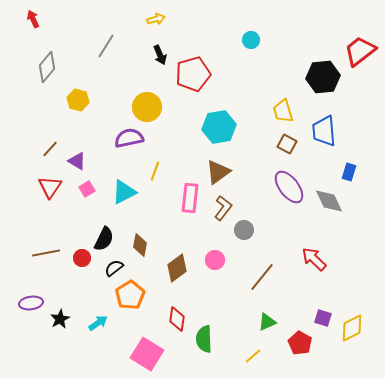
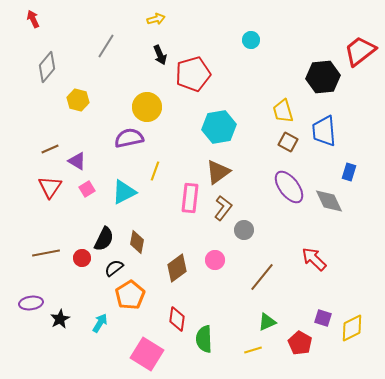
brown square at (287, 144): moved 1 px right, 2 px up
brown line at (50, 149): rotated 24 degrees clockwise
brown diamond at (140, 245): moved 3 px left, 3 px up
cyan arrow at (98, 323): moved 2 px right; rotated 24 degrees counterclockwise
yellow line at (253, 356): moved 6 px up; rotated 24 degrees clockwise
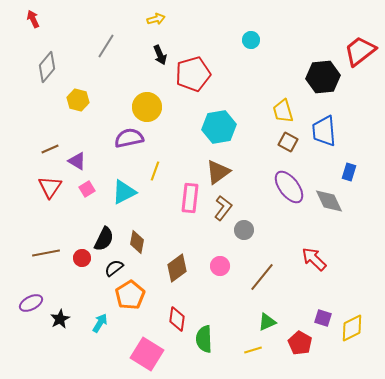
pink circle at (215, 260): moved 5 px right, 6 px down
purple ellipse at (31, 303): rotated 20 degrees counterclockwise
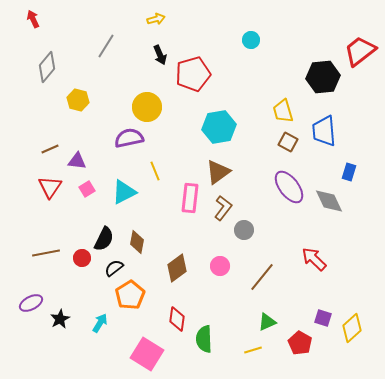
purple triangle at (77, 161): rotated 24 degrees counterclockwise
yellow line at (155, 171): rotated 42 degrees counterclockwise
yellow diamond at (352, 328): rotated 16 degrees counterclockwise
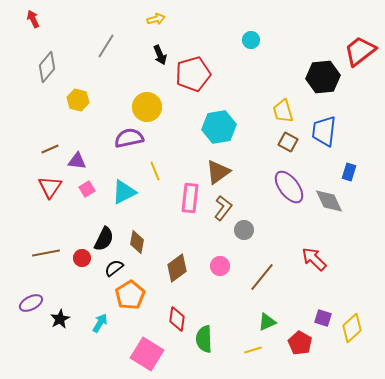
blue trapezoid at (324, 131): rotated 12 degrees clockwise
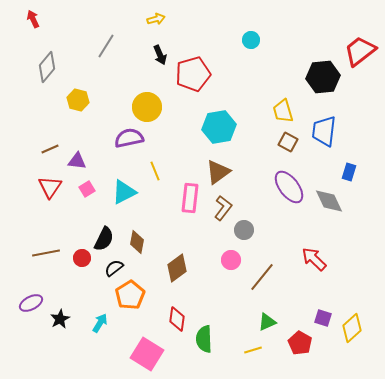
pink circle at (220, 266): moved 11 px right, 6 px up
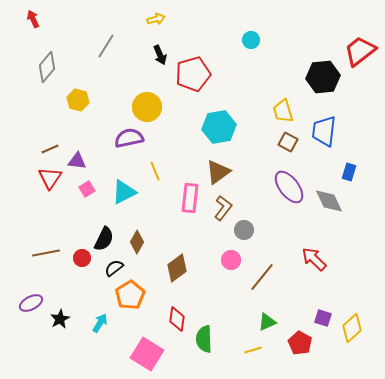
red triangle at (50, 187): moved 9 px up
brown diamond at (137, 242): rotated 20 degrees clockwise
